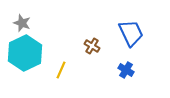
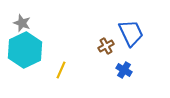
brown cross: moved 14 px right; rotated 28 degrees clockwise
cyan hexagon: moved 3 px up
blue cross: moved 2 px left
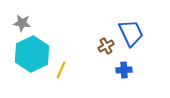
gray star: rotated 12 degrees counterclockwise
cyan hexagon: moved 7 px right, 4 px down
blue cross: rotated 35 degrees counterclockwise
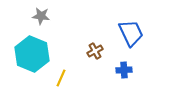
gray star: moved 19 px right, 7 px up
brown cross: moved 11 px left, 5 px down
cyan hexagon: rotated 12 degrees counterclockwise
yellow line: moved 8 px down
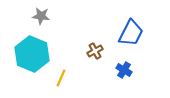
blue trapezoid: rotated 52 degrees clockwise
blue cross: rotated 35 degrees clockwise
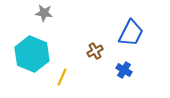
gray star: moved 3 px right, 3 px up
yellow line: moved 1 px right, 1 px up
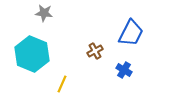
yellow line: moved 7 px down
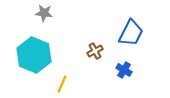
cyan hexagon: moved 2 px right, 1 px down
